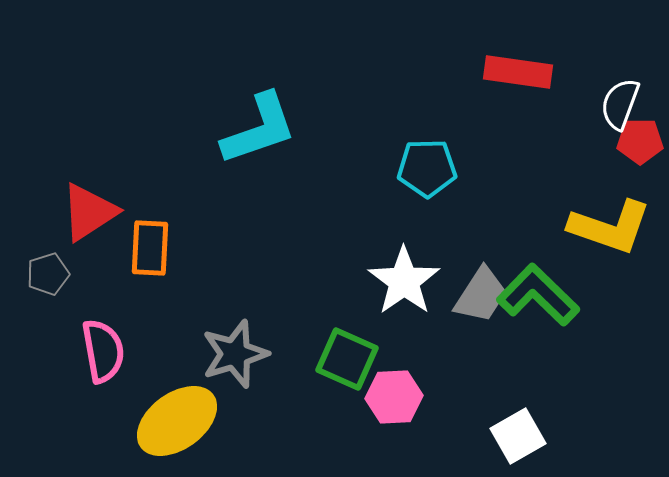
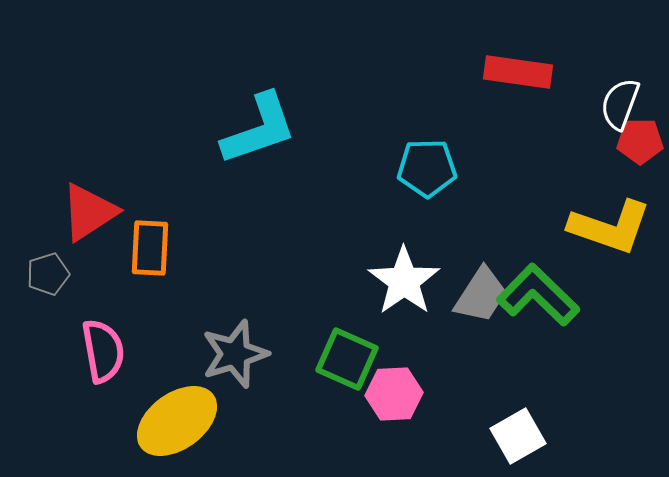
pink hexagon: moved 3 px up
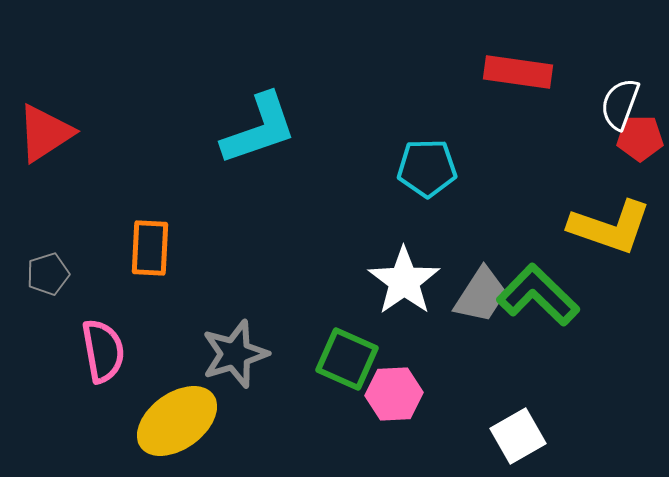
red pentagon: moved 3 px up
red triangle: moved 44 px left, 79 px up
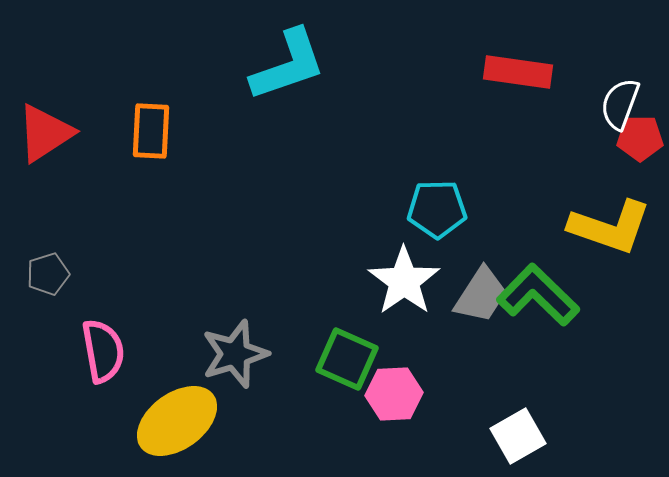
cyan L-shape: moved 29 px right, 64 px up
cyan pentagon: moved 10 px right, 41 px down
orange rectangle: moved 1 px right, 117 px up
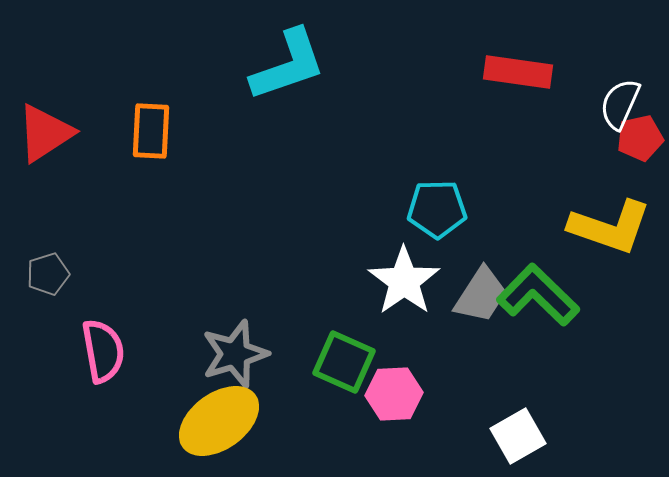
white semicircle: rotated 4 degrees clockwise
red pentagon: rotated 12 degrees counterclockwise
green square: moved 3 px left, 3 px down
yellow ellipse: moved 42 px right
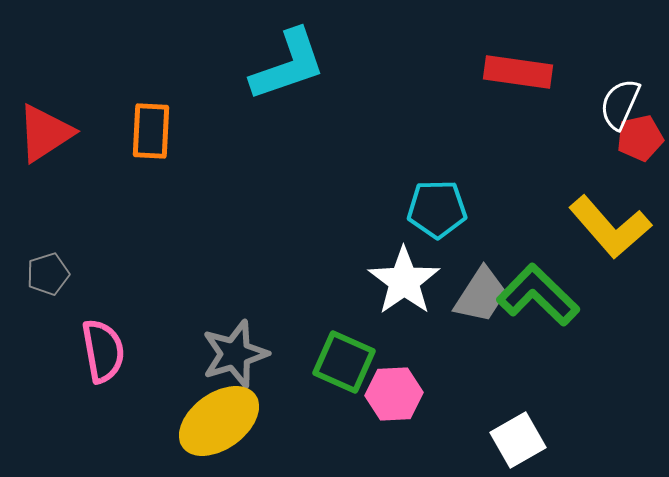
yellow L-shape: rotated 30 degrees clockwise
white square: moved 4 px down
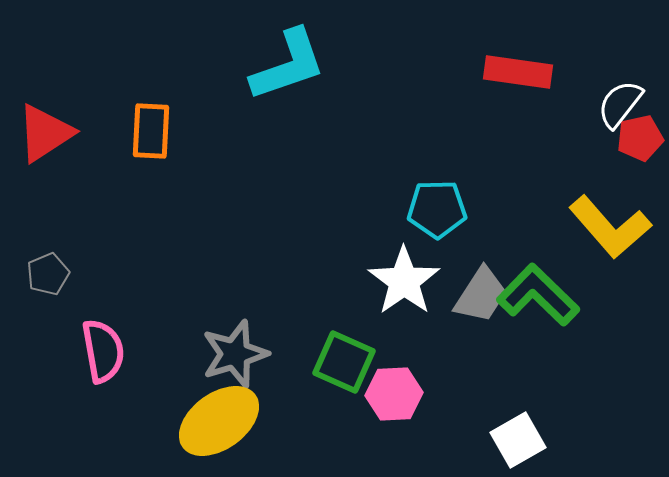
white semicircle: rotated 14 degrees clockwise
gray pentagon: rotated 6 degrees counterclockwise
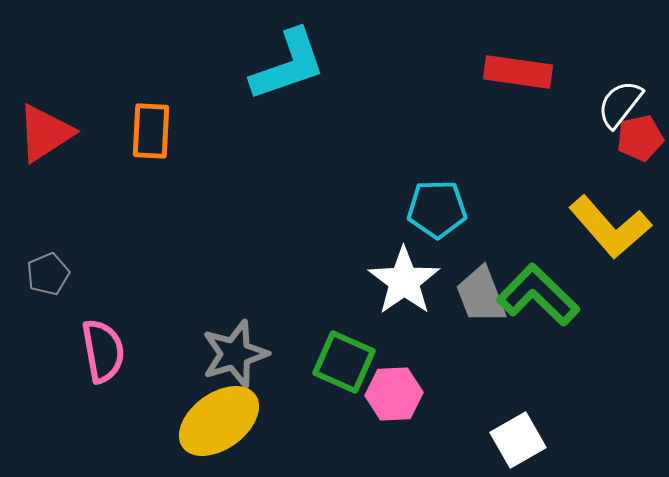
gray trapezoid: rotated 126 degrees clockwise
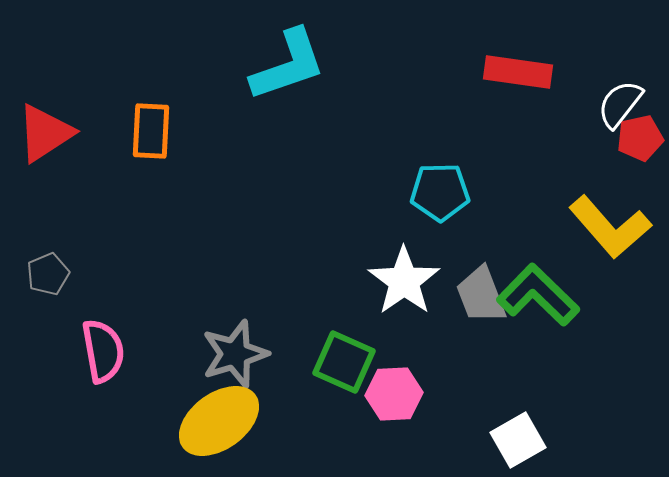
cyan pentagon: moved 3 px right, 17 px up
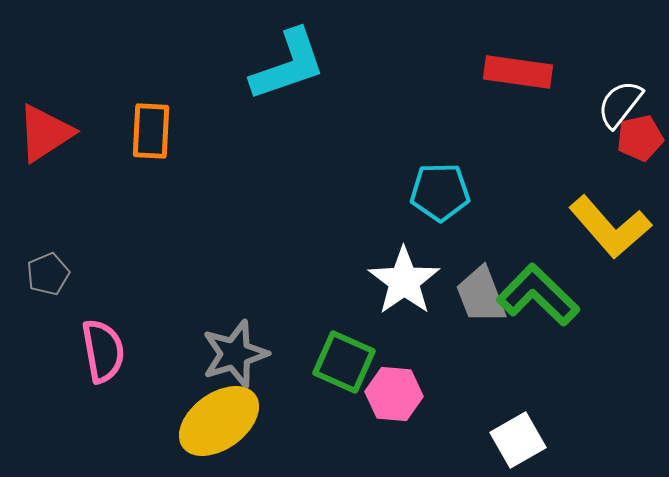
pink hexagon: rotated 8 degrees clockwise
